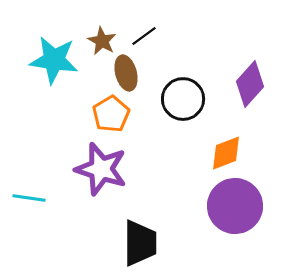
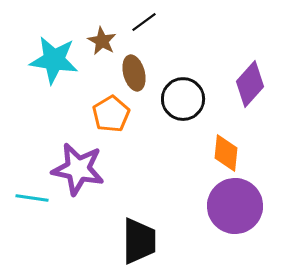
black line: moved 14 px up
brown ellipse: moved 8 px right
orange diamond: rotated 63 degrees counterclockwise
purple star: moved 23 px left; rotated 6 degrees counterclockwise
cyan line: moved 3 px right
black trapezoid: moved 1 px left, 2 px up
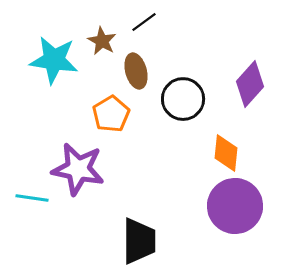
brown ellipse: moved 2 px right, 2 px up
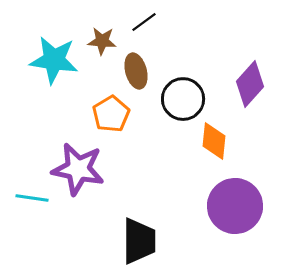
brown star: rotated 24 degrees counterclockwise
orange diamond: moved 12 px left, 12 px up
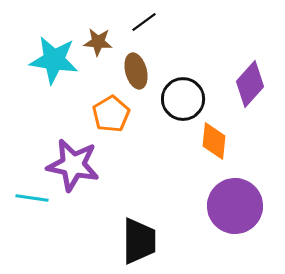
brown star: moved 4 px left, 1 px down
purple star: moved 5 px left, 4 px up
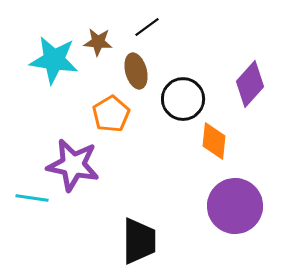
black line: moved 3 px right, 5 px down
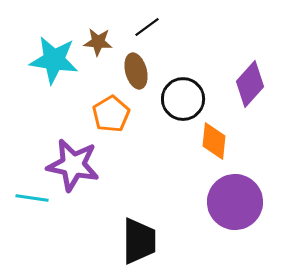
purple circle: moved 4 px up
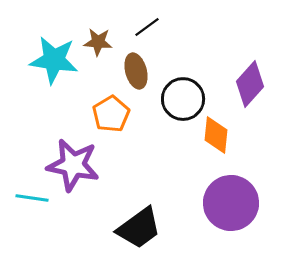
orange diamond: moved 2 px right, 6 px up
purple circle: moved 4 px left, 1 px down
black trapezoid: moved 13 px up; rotated 54 degrees clockwise
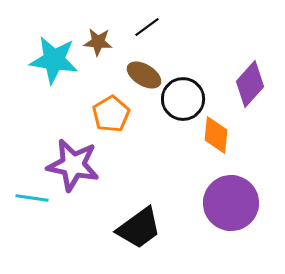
brown ellipse: moved 8 px right, 4 px down; rotated 44 degrees counterclockwise
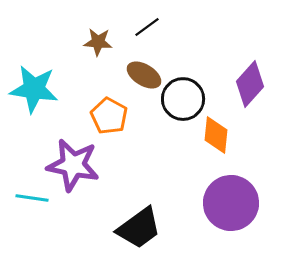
cyan star: moved 20 px left, 29 px down
orange pentagon: moved 2 px left, 2 px down; rotated 12 degrees counterclockwise
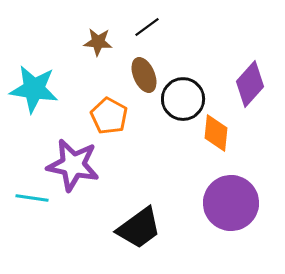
brown ellipse: rotated 36 degrees clockwise
orange diamond: moved 2 px up
